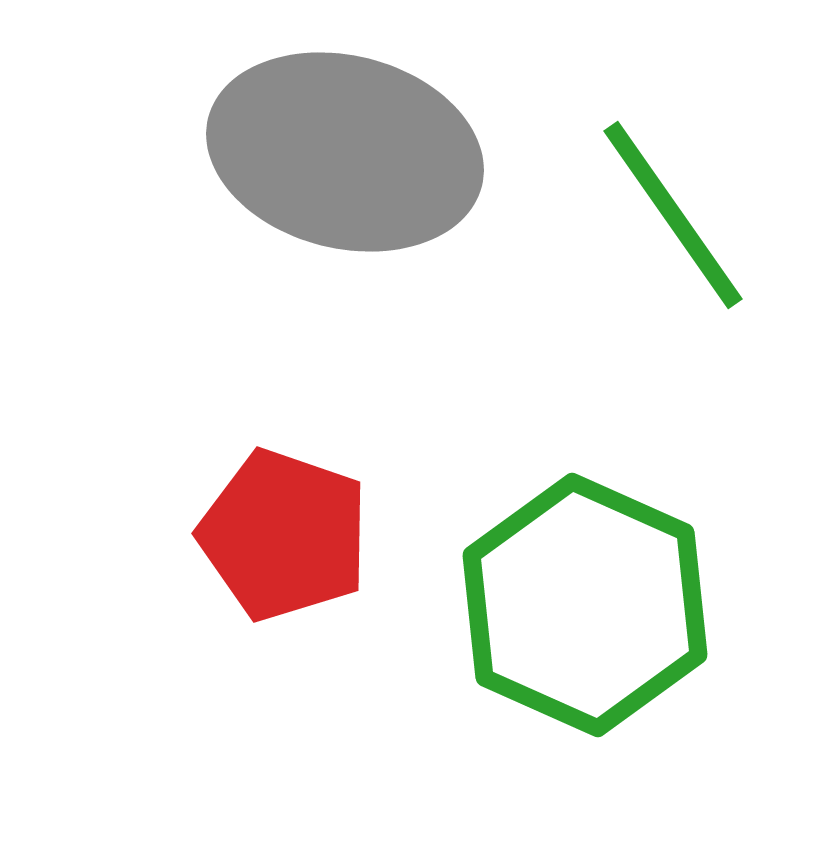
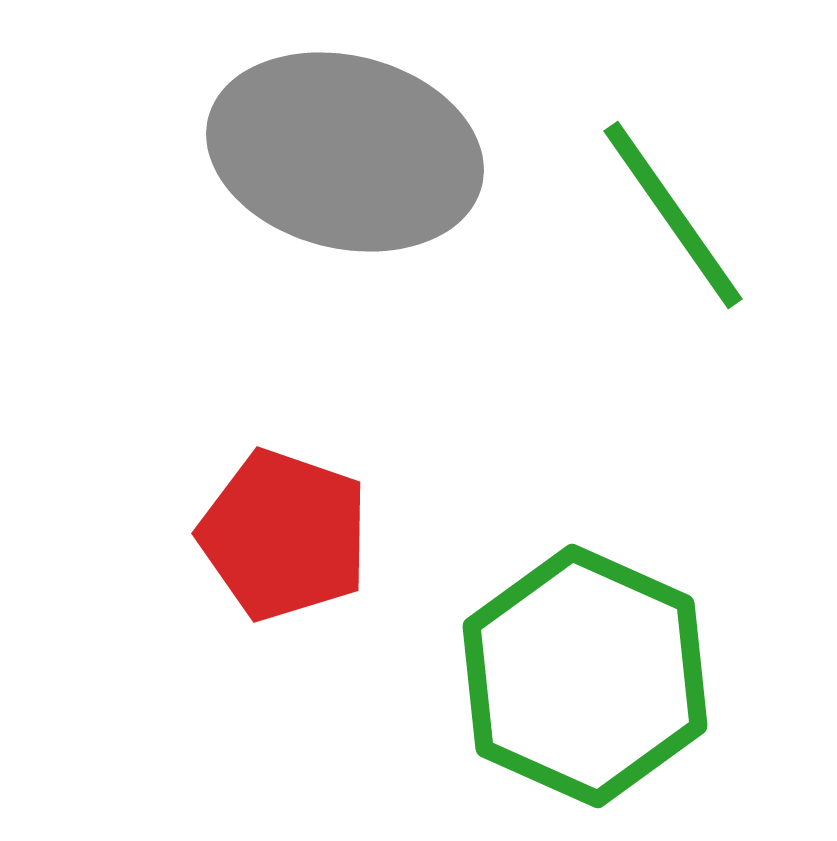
green hexagon: moved 71 px down
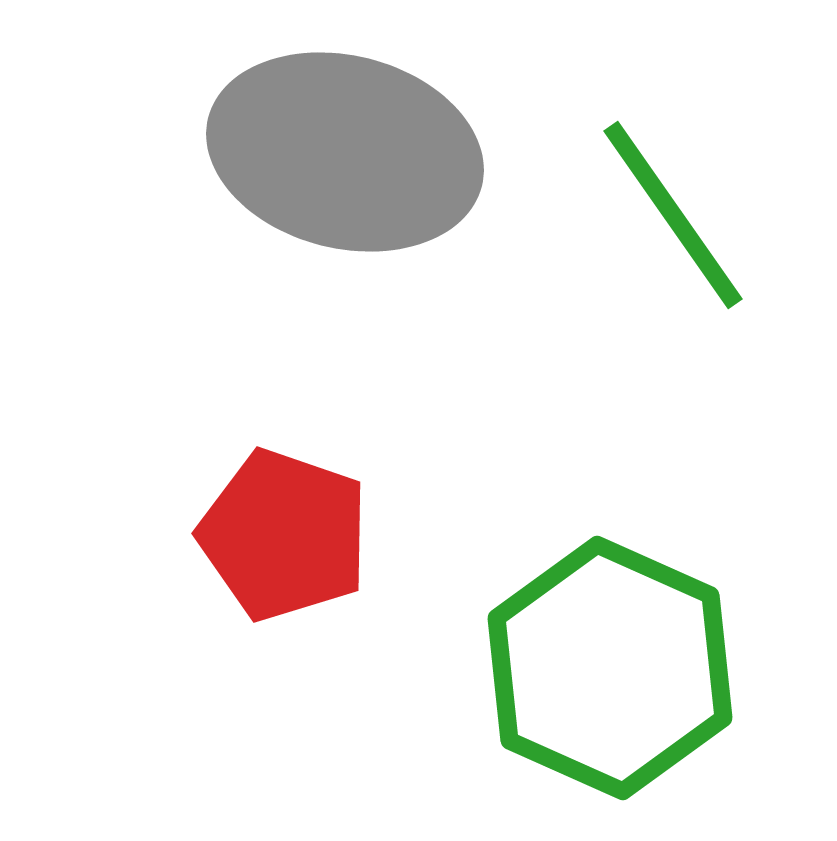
green hexagon: moved 25 px right, 8 px up
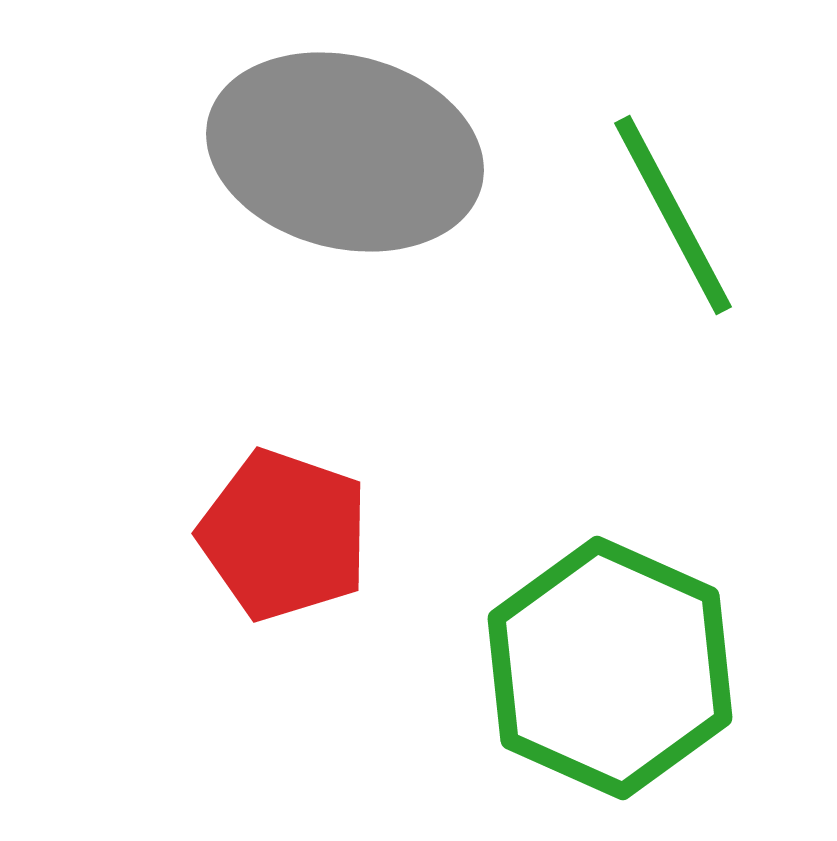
green line: rotated 7 degrees clockwise
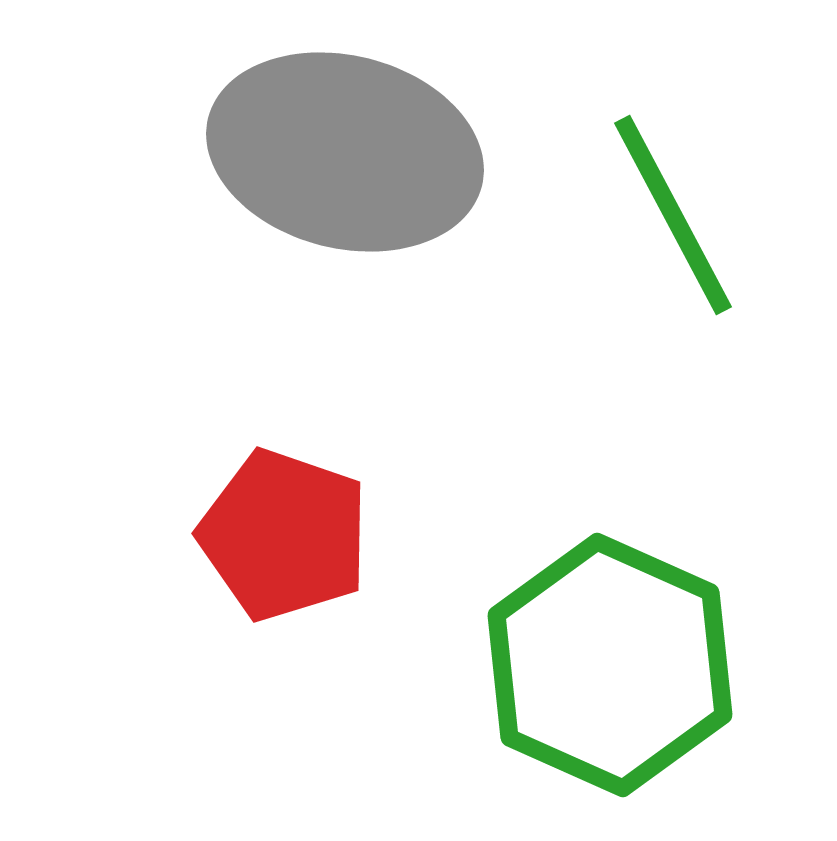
green hexagon: moved 3 px up
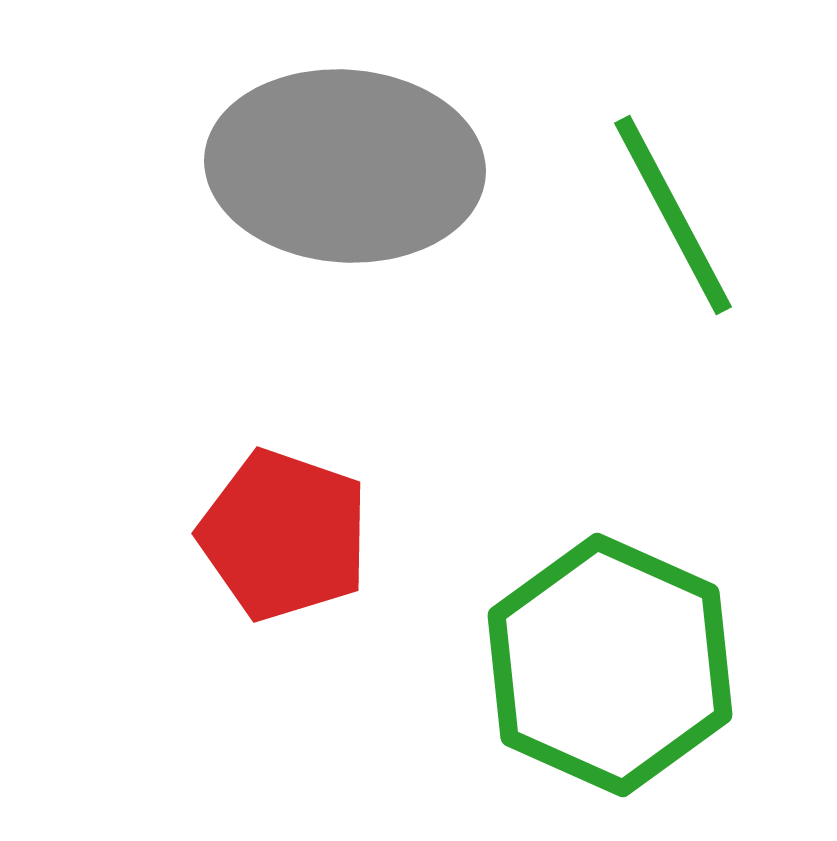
gray ellipse: moved 14 px down; rotated 10 degrees counterclockwise
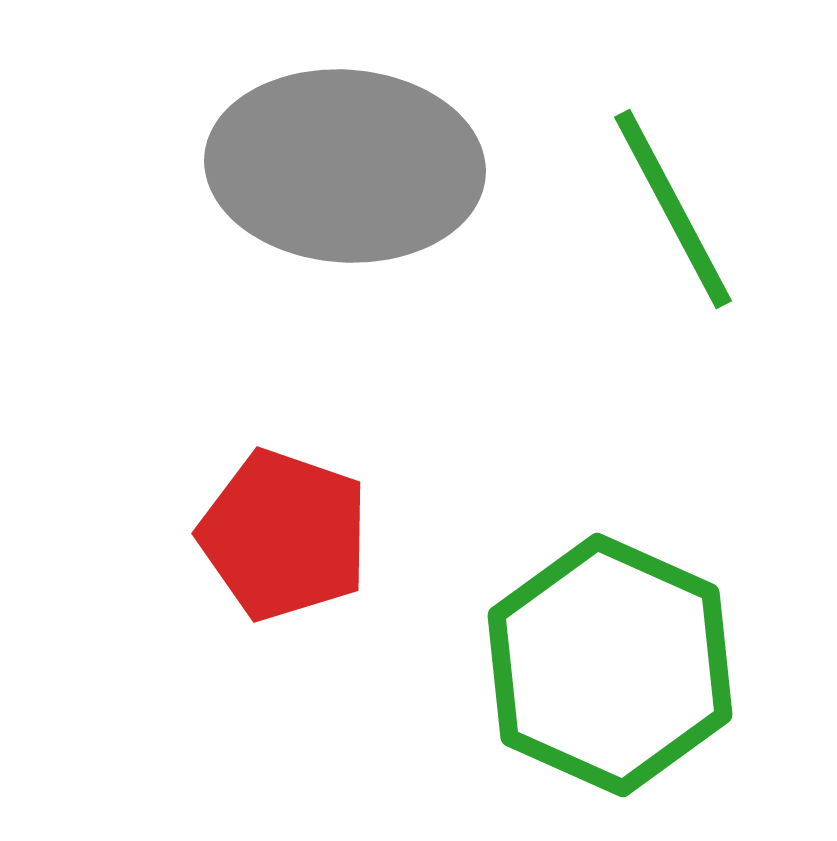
green line: moved 6 px up
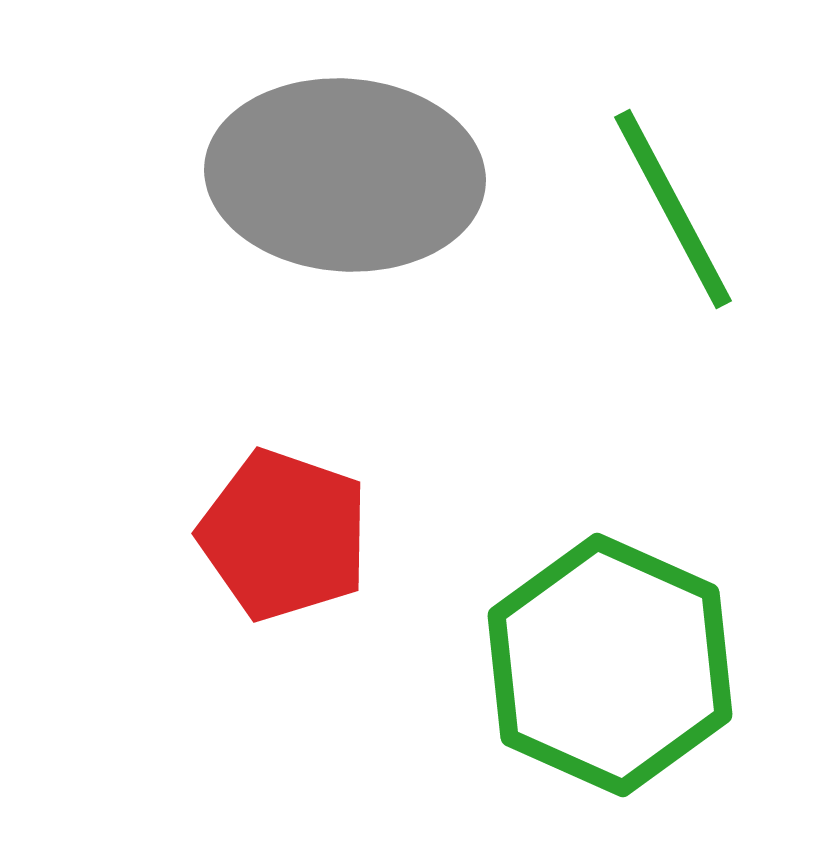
gray ellipse: moved 9 px down
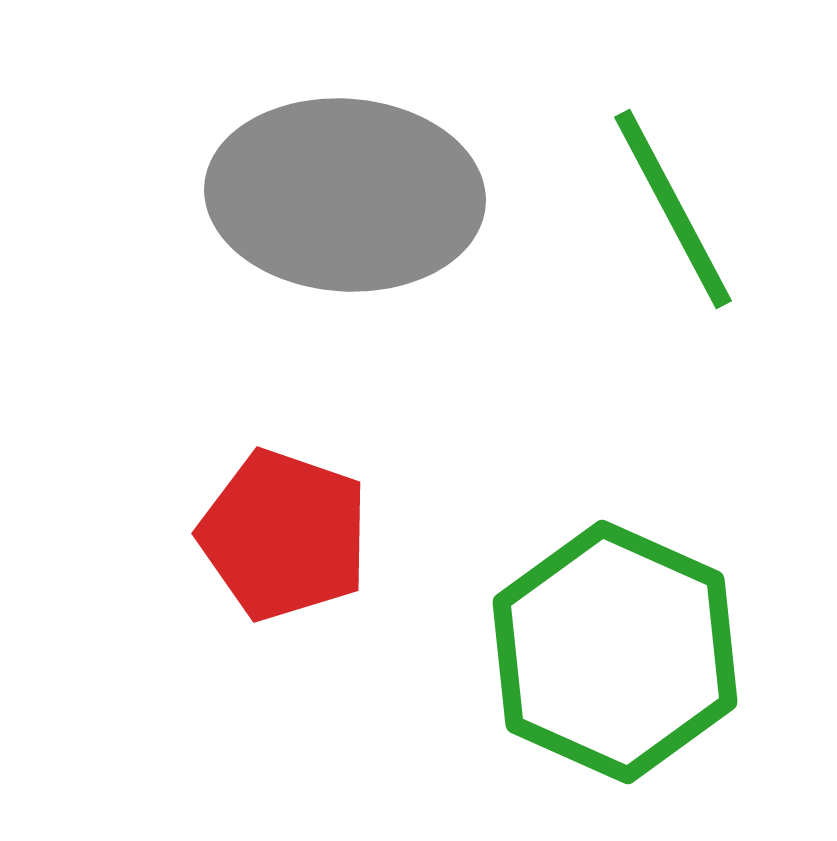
gray ellipse: moved 20 px down
green hexagon: moved 5 px right, 13 px up
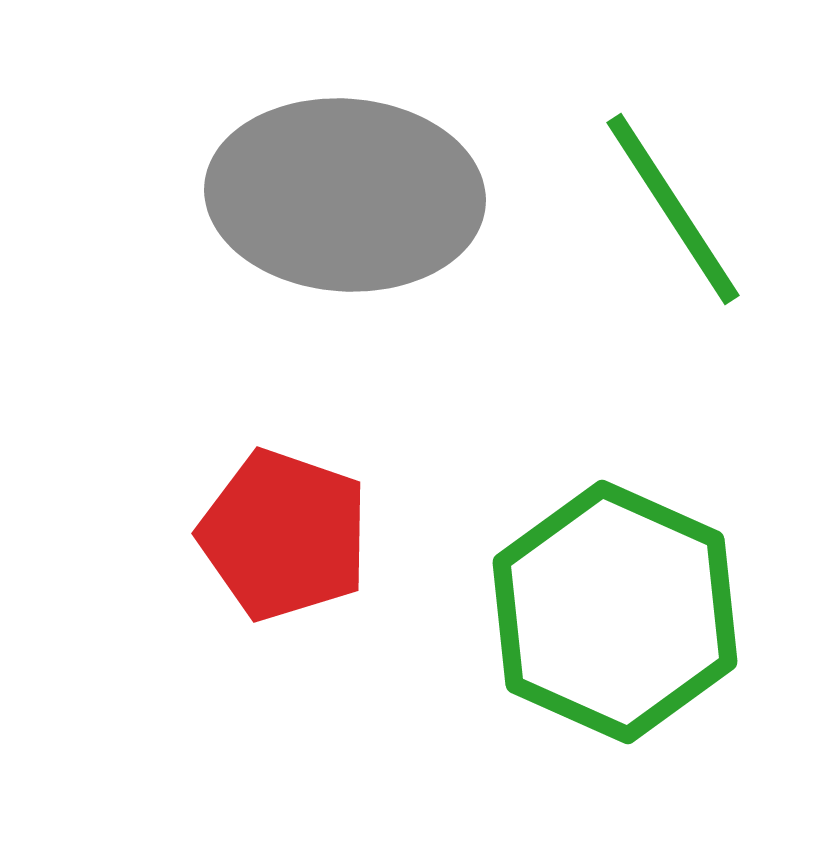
green line: rotated 5 degrees counterclockwise
green hexagon: moved 40 px up
